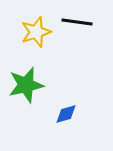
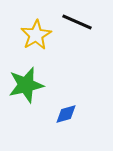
black line: rotated 16 degrees clockwise
yellow star: moved 3 px down; rotated 12 degrees counterclockwise
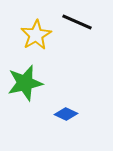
green star: moved 1 px left, 2 px up
blue diamond: rotated 40 degrees clockwise
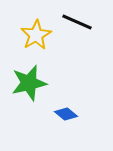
green star: moved 4 px right
blue diamond: rotated 15 degrees clockwise
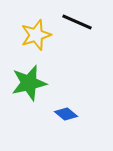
yellow star: rotated 12 degrees clockwise
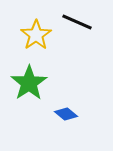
yellow star: rotated 16 degrees counterclockwise
green star: rotated 21 degrees counterclockwise
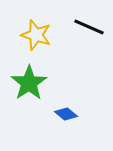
black line: moved 12 px right, 5 px down
yellow star: rotated 20 degrees counterclockwise
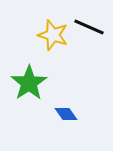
yellow star: moved 17 px right
blue diamond: rotated 15 degrees clockwise
